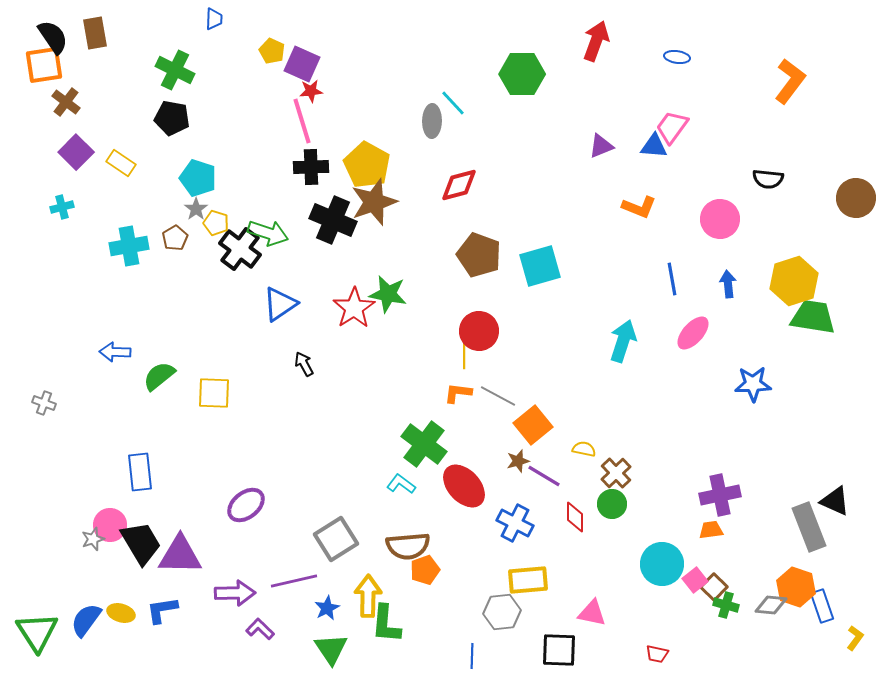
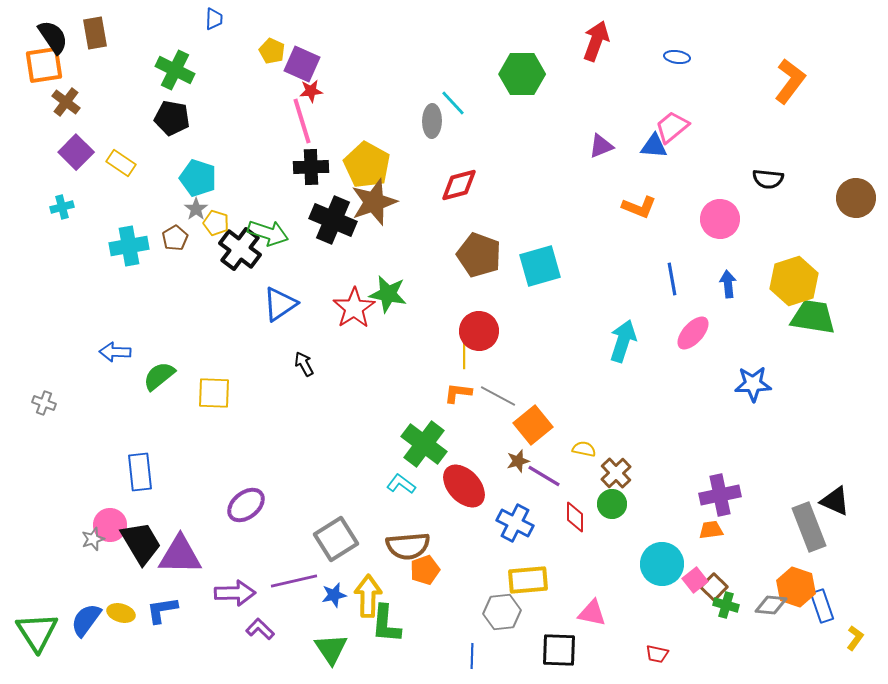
pink trapezoid at (672, 127): rotated 15 degrees clockwise
blue star at (327, 608): moved 7 px right, 13 px up; rotated 15 degrees clockwise
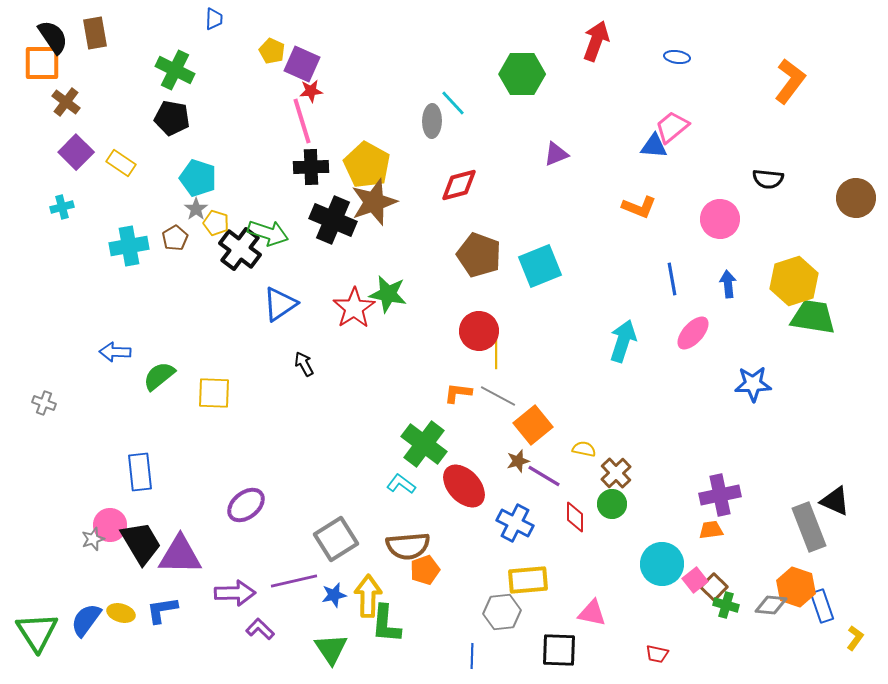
orange square at (44, 65): moved 2 px left, 2 px up; rotated 9 degrees clockwise
purple triangle at (601, 146): moved 45 px left, 8 px down
cyan square at (540, 266): rotated 6 degrees counterclockwise
yellow line at (464, 354): moved 32 px right
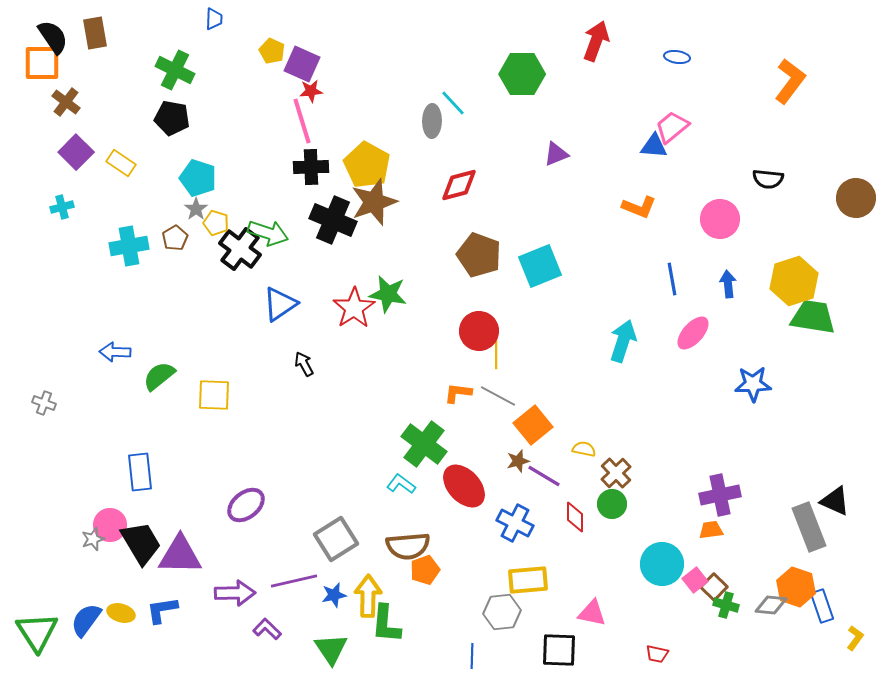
yellow square at (214, 393): moved 2 px down
purple L-shape at (260, 629): moved 7 px right
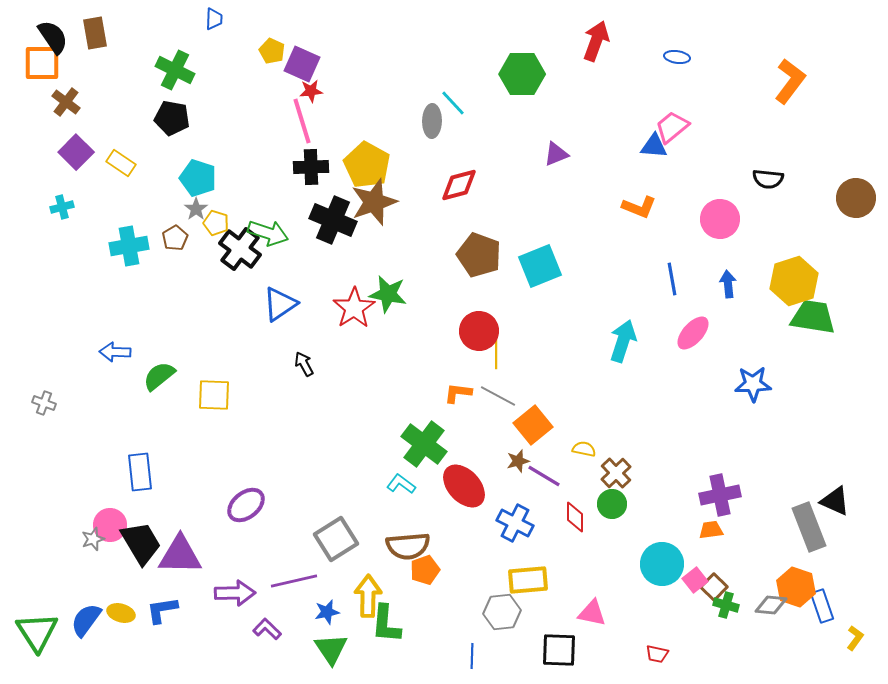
blue star at (334, 595): moved 7 px left, 17 px down
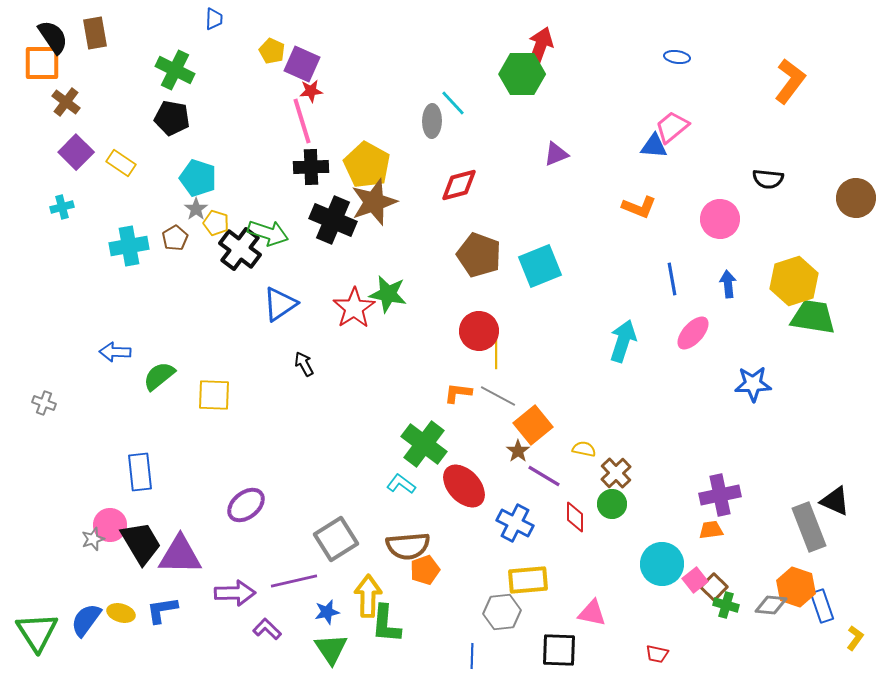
red arrow at (596, 41): moved 56 px left, 6 px down
brown star at (518, 461): moved 10 px up; rotated 20 degrees counterclockwise
